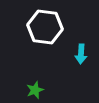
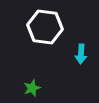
green star: moved 3 px left, 2 px up
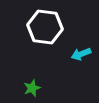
cyan arrow: rotated 66 degrees clockwise
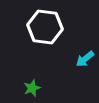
cyan arrow: moved 4 px right, 5 px down; rotated 18 degrees counterclockwise
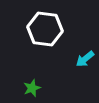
white hexagon: moved 2 px down
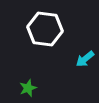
green star: moved 4 px left
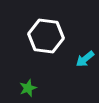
white hexagon: moved 1 px right, 7 px down
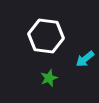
green star: moved 21 px right, 10 px up
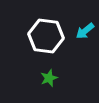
cyan arrow: moved 28 px up
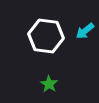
green star: moved 6 px down; rotated 18 degrees counterclockwise
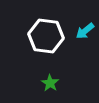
green star: moved 1 px right, 1 px up
